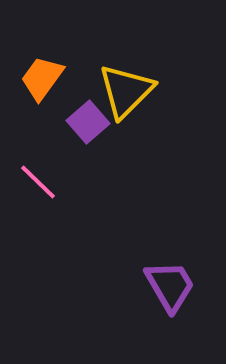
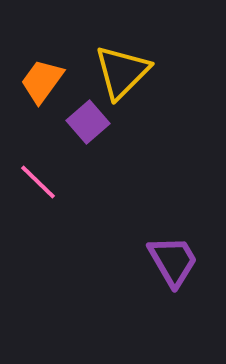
orange trapezoid: moved 3 px down
yellow triangle: moved 4 px left, 19 px up
purple trapezoid: moved 3 px right, 25 px up
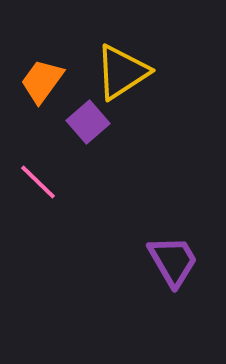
yellow triangle: rotated 12 degrees clockwise
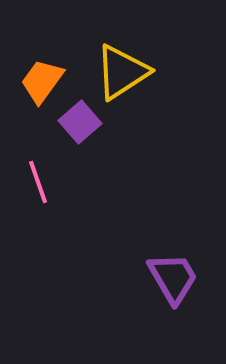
purple square: moved 8 px left
pink line: rotated 27 degrees clockwise
purple trapezoid: moved 17 px down
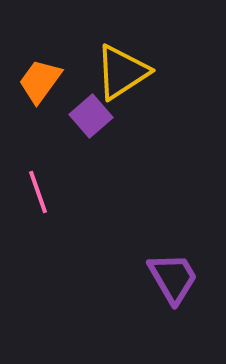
orange trapezoid: moved 2 px left
purple square: moved 11 px right, 6 px up
pink line: moved 10 px down
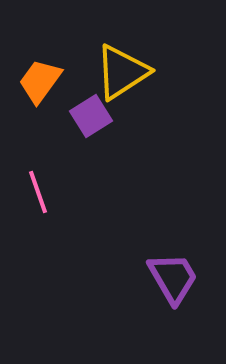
purple square: rotated 9 degrees clockwise
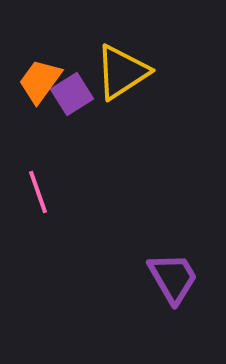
purple square: moved 19 px left, 22 px up
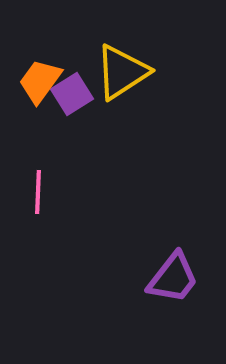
pink line: rotated 21 degrees clockwise
purple trapezoid: rotated 68 degrees clockwise
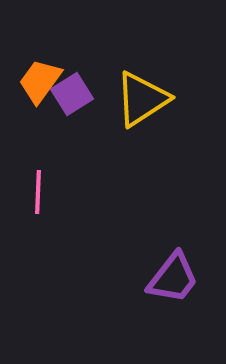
yellow triangle: moved 20 px right, 27 px down
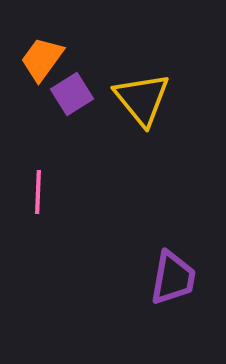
orange trapezoid: moved 2 px right, 22 px up
yellow triangle: rotated 36 degrees counterclockwise
purple trapezoid: rotated 28 degrees counterclockwise
